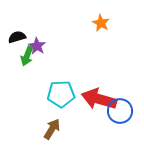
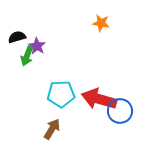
orange star: rotated 18 degrees counterclockwise
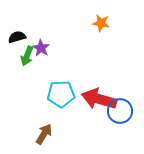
purple star: moved 4 px right, 2 px down
brown arrow: moved 8 px left, 5 px down
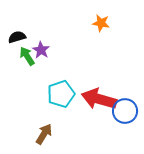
purple star: moved 2 px down
green arrow: rotated 126 degrees clockwise
cyan pentagon: rotated 16 degrees counterclockwise
blue circle: moved 5 px right
